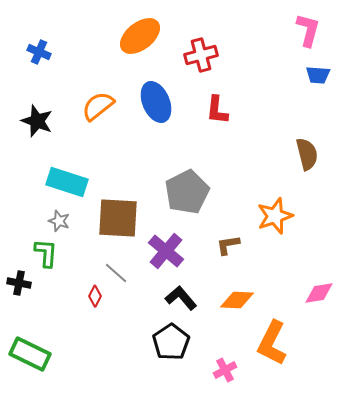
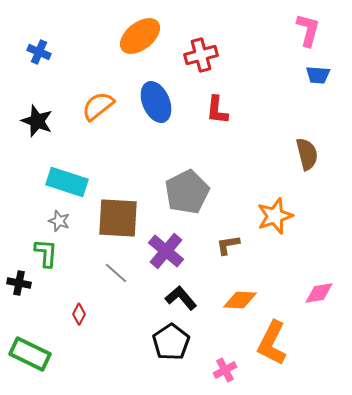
red diamond: moved 16 px left, 18 px down
orange diamond: moved 3 px right
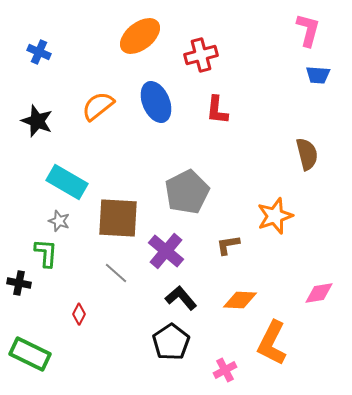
cyan rectangle: rotated 12 degrees clockwise
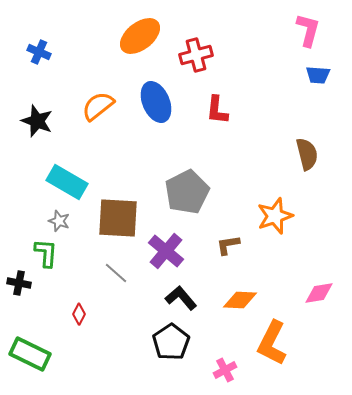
red cross: moved 5 px left
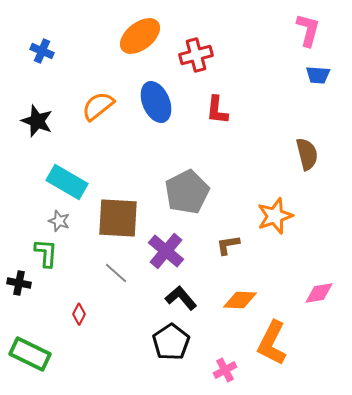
blue cross: moved 3 px right, 1 px up
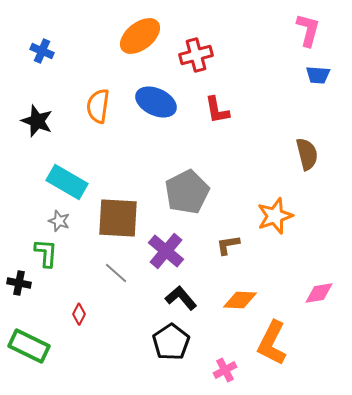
blue ellipse: rotated 42 degrees counterclockwise
orange semicircle: rotated 44 degrees counterclockwise
red L-shape: rotated 16 degrees counterclockwise
green rectangle: moved 1 px left, 8 px up
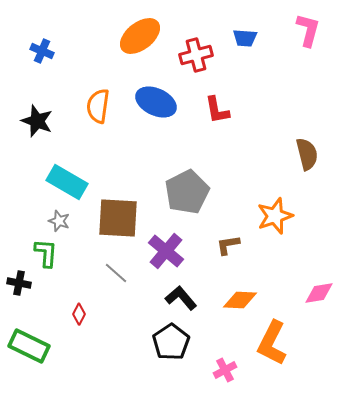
blue trapezoid: moved 73 px left, 37 px up
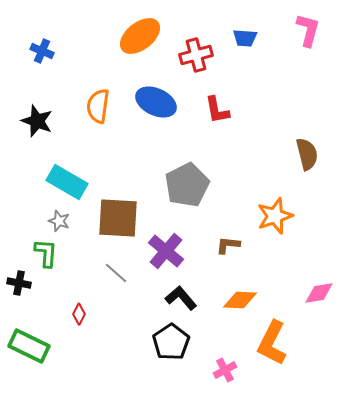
gray pentagon: moved 7 px up
brown L-shape: rotated 15 degrees clockwise
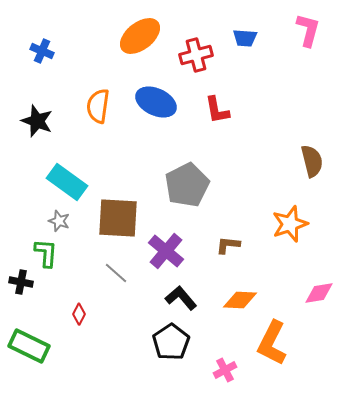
brown semicircle: moved 5 px right, 7 px down
cyan rectangle: rotated 6 degrees clockwise
orange star: moved 15 px right, 8 px down
black cross: moved 2 px right, 1 px up
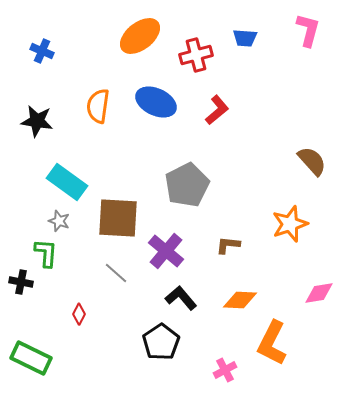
red L-shape: rotated 120 degrees counterclockwise
black star: rotated 12 degrees counterclockwise
brown semicircle: rotated 28 degrees counterclockwise
black pentagon: moved 10 px left
green rectangle: moved 2 px right, 12 px down
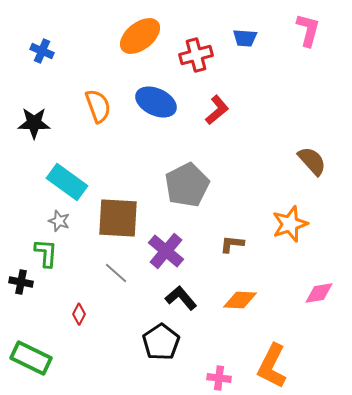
orange semicircle: rotated 152 degrees clockwise
black star: moved 3 px left, 2 px down; rotated 8 degrees counterclockwise
brown L-shape: moved 4 px right, 1 px up
orange L-shape: moved 23 px down
pink cross: moved 6 px left, 8 px down; rotated 35 degrees clockwise
